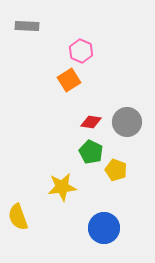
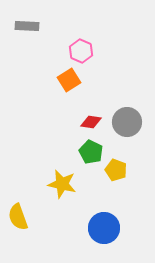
yellow star: moved 3 px up; rotated 20 degrees clockwise
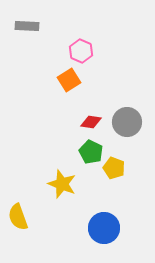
yellow pentagon: moved 2 px left, 2 px up
yellow star: rotated 8 degrees clockwise
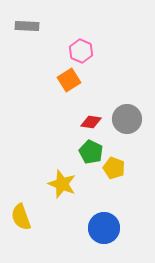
gray circle: moved 3 px up
yellow semicircle: moved 3 px right
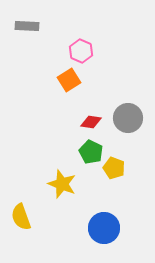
gray circle: moved 1 px right, 1 px up
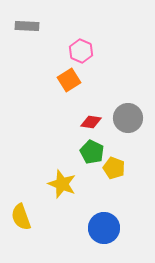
green pentagon: moved 1 px right
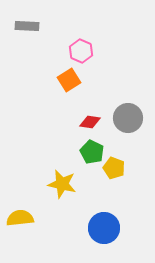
red diamond: moved 1 px left
yellow star: rotated 8 degrees counterclockwise
yellow semicircle: moved 1 px left, 1 px down; rotated 104 degrees clockwise
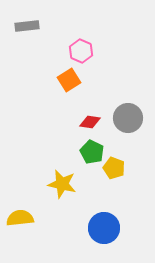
gray rectangle: rotated 10 degrees counterclockwise
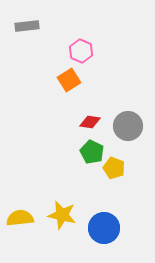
gray circle: moved 8 px down
yellow star: moved 31 px down
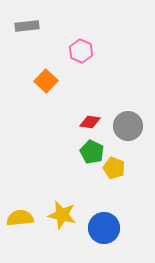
orange square: moved 23 px left, 1 px down; rotated 15 degrees counterclockwise
